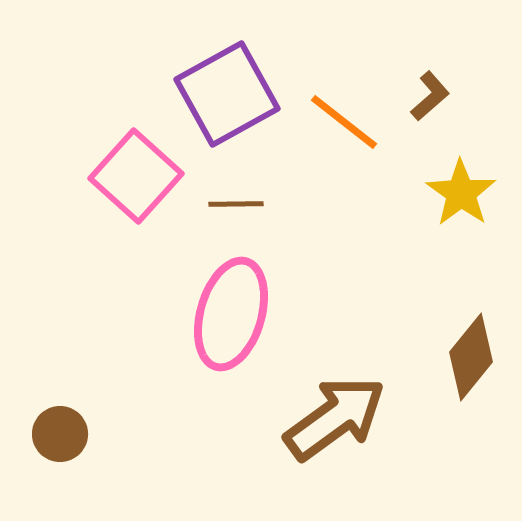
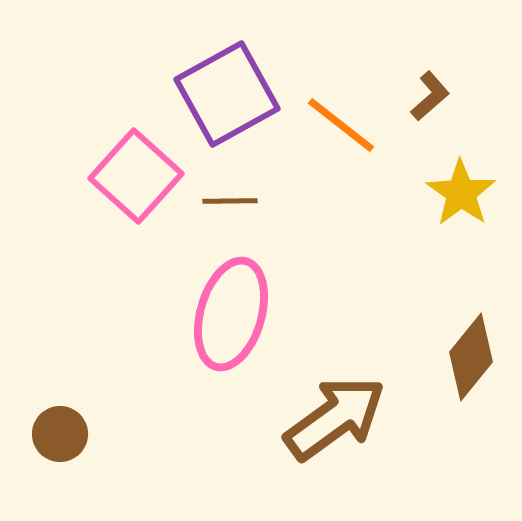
orange line: moved 3 px left, 3 px down
brown line: moved 6 px left, 3 px up
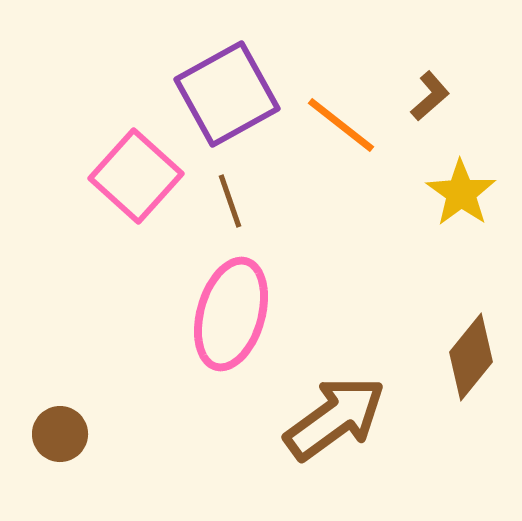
brown line: rotated 72 degrees clockwise
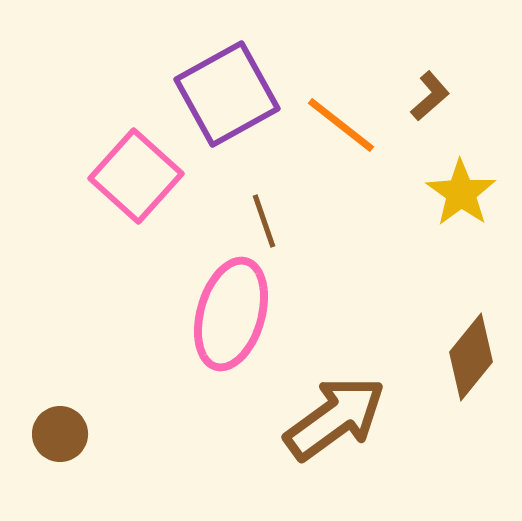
brown line: moved 34 px right, 20 px down
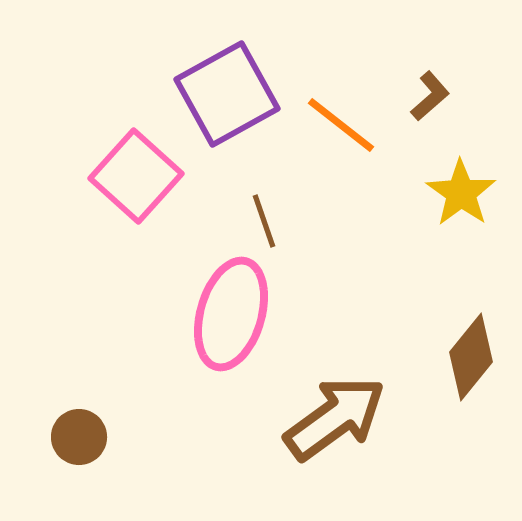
brown circle: moved 19 px right, 3 px down
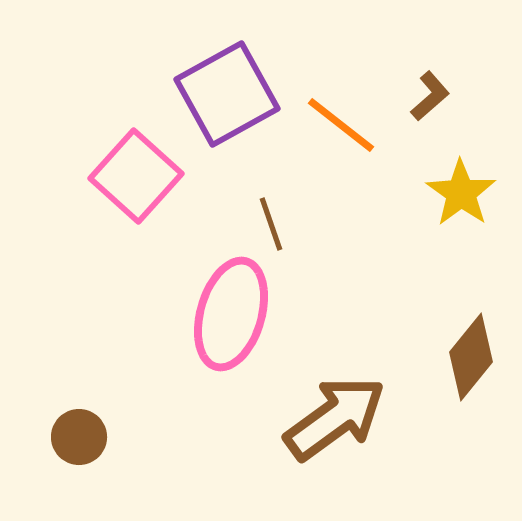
brown line: moved 7 px right, 3 px down
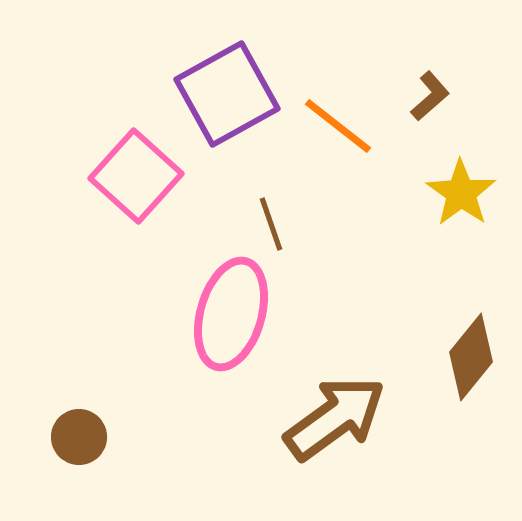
orange line: moved 3 px left, 1 px down
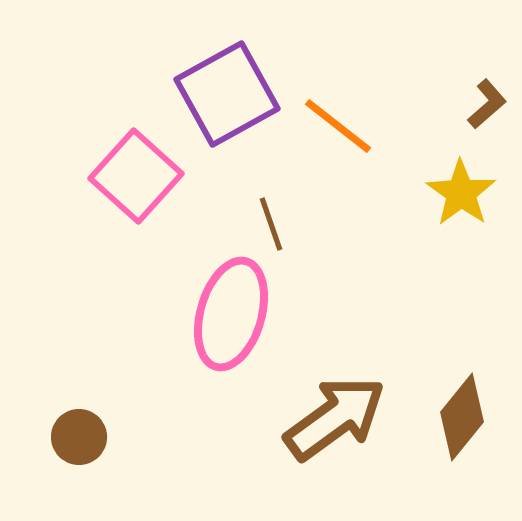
brown L-shape: moved 57 px right, 8 px down
brown diamond: moved 9 px left, 60 px down
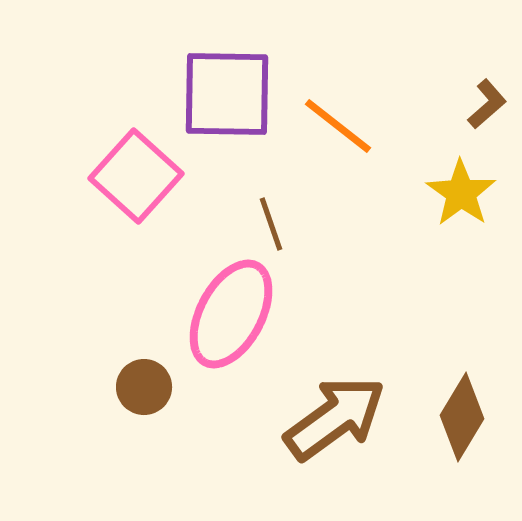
purple square: rotated 30 degrees clockwise
pink ellipse: rotated 12 degrees clockwise
brown diamond: rotated 8 degrees counterclockwise
brown circle: moved 65 px right, 50 px up
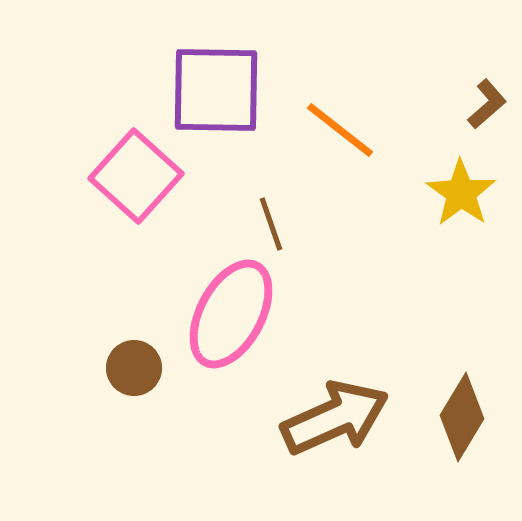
purple square: moved 11 px left, 4 px up
orange line: moved 2 px right, 4 px down
brown circle: moved 10 px left, 19 px up
brown arrow: rotated 12 degrees clockwise
